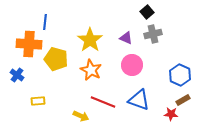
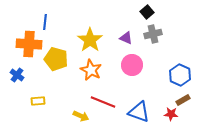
blue triangle: moved 12 px down
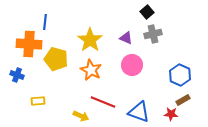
blue cross: rotated 16 degrees counterclockwise
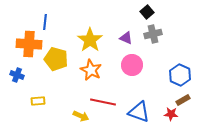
red line: rotated 10 degrees counterclockwise
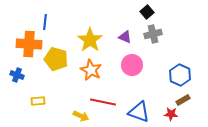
purple triangle: moved 1 px left, 1 px up
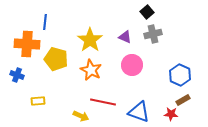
orange cross: moved 2 px left
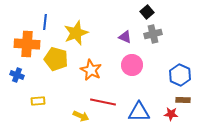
yellow star: moved 14 px left, 7 px up; rotated 15 degrees clockwise
brown rectangle: rotated 32 degrees clockwise
blue triangle: rotated 20 degrees counterclockwise
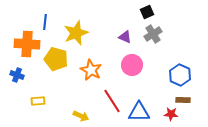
black square: rotated 16 degrees clockwise
gray cross: rotated 18 degrees counterclockwise
red line: moved 9 px right, 1 px up; rotated 45 degrees clockwise
